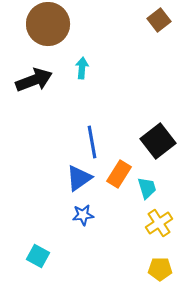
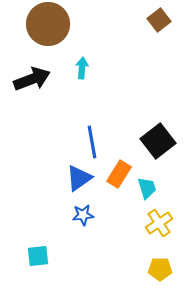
black arrow: moved 2 px left, 1 px up
cyan square: rotated 35 degrees counterclockwise
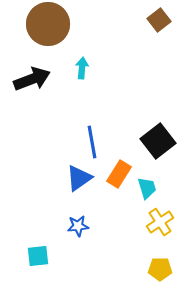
blue star: moved 5 px left, 11 px down
yellow cross: moved 1 px right, 1 px up
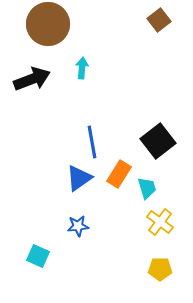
yellow cross: rotated 20 degrees counterclockwise
cyan square: rotated 30 degrees clockwise
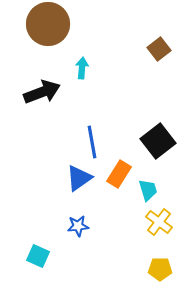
brown square: moved 29 px down
black arrow: moved 10 px right, 13 px down
cyan trapezoid: moved 1 px right, 2 px down
yellow cross: moved 1 px left
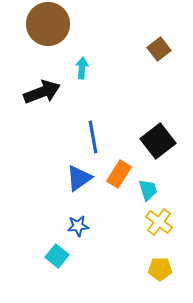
blue line: moved 1 px right, 5 px up
cyan square: moved 19 px right; rotated 15 degrees clockwise
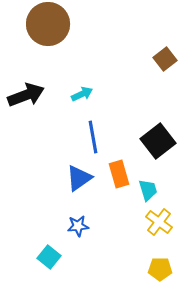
brown square: moved 6 px right, 10 px down
cyan arrow: moved 26 px down; rotated 60 degrees clockwise
black arrow: moved 16 px left, 3 px down
orange rectangle: rotated 48 degrees counterclockwise
cyan square: moved 8 px left, 1 px down
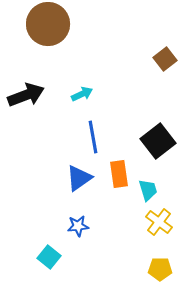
orange rectangle: rotated 8 degrees clockwise
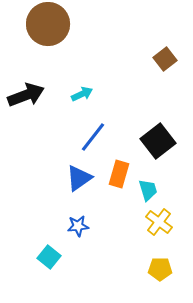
blue line: rotated 48 degrees clockwise
orange rectangle: rotated 24 degrees clockwise
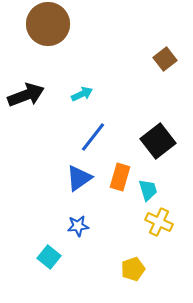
orange rectangle: moved 1 px right, 3 px down
yellow cross: rotated 12 degrees counterclockwise
yellow pentagon: moved 27 px left; rotated 20 degrees counterclockwise
